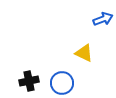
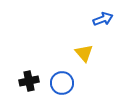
yellow triangle: rotated 24 degrees clockwise
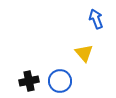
blue arrow: moved 7 px left; rotated 90 degrees counterclockwise
blue circle: moved 2 px left, 2 px up
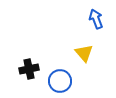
black cross: moved 12 px up
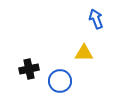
yellow triangle: rotated 48 degrees counterclockwise
